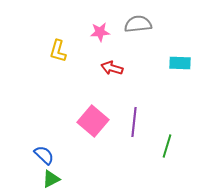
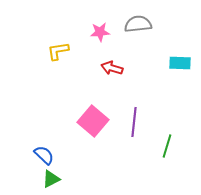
yellow L-shape: rotated 65 degrees clockwise
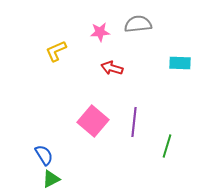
yellow L-shape: moved 2 px left; rotated 15 degrees counterclockwise
blue semicircle: rotated 15 degrees clockwise
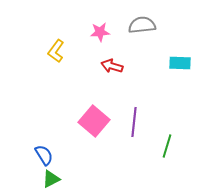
gray semicircle: moved 4 px right, 1 px down
yellow L-shape: rotated 30 degrees counterclockwise
red arrow: moved 2 px up
pink square: moved 1 px right
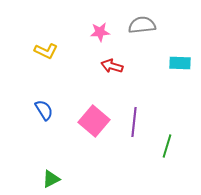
yellow L-shape: moved 10 px left; rotated 100 degrees counterclockwise
blue semicircle: moved 45 px up
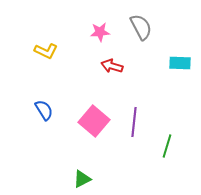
gray semicircle: moved 1 px left, 2 px down; rotated 68 degrees clockwise
green triangle: moved 31 px right
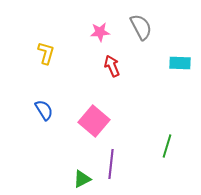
yellow L-shape: moved 2 px down; rotated 100 degrees counterclockwise
red arrow: rotated 50 degrees clockwise
purple line: moved 23 px left, 42 px down
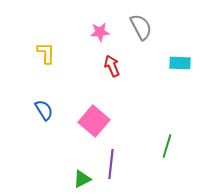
yellow L-shape: rotated 15 degrees counterclockwise
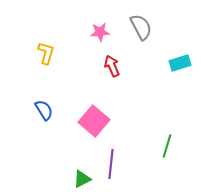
yellow L-shape: rotated 15 degrees clockwise
cyan rectangle: rotated 20 degrees counterclockwise
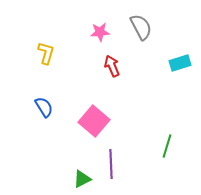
blue semicircle: moved 3 px up
purple line: rotated 8 degrees counterclockwise
